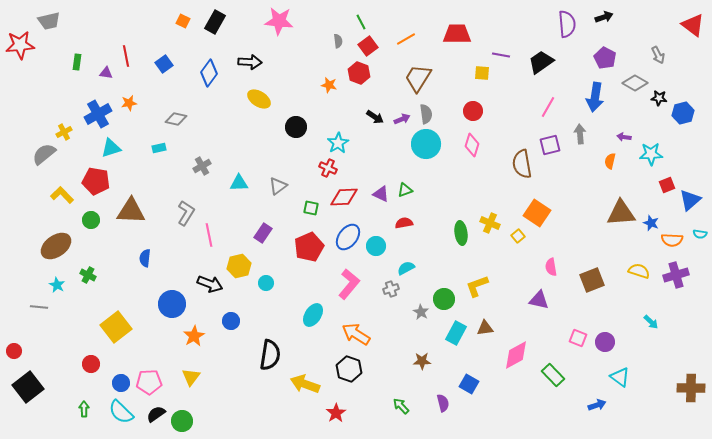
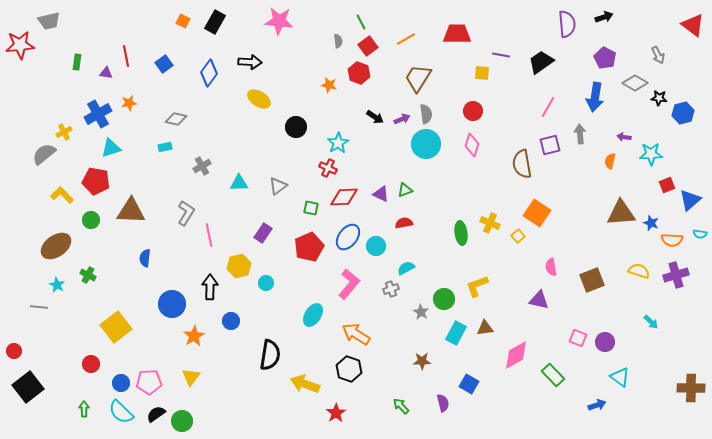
cyan rectangle at (159, 148): moved 6 px right, 1 px up
black arrow at (210, 284): moved 3 px down; rotated 110 degrees counterclockwise
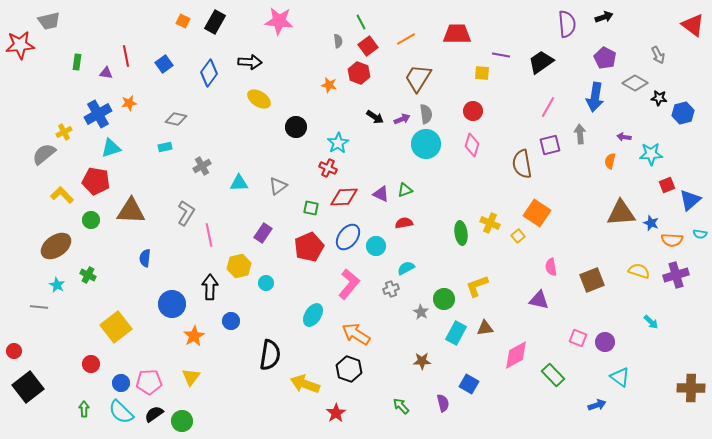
black semicircle at (156, 414): moved 2 px left
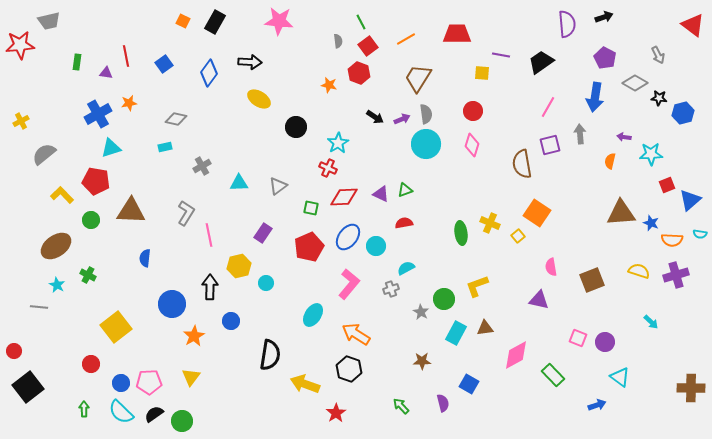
yellow cross at (64, 132): moved 43 px left, 11 px up
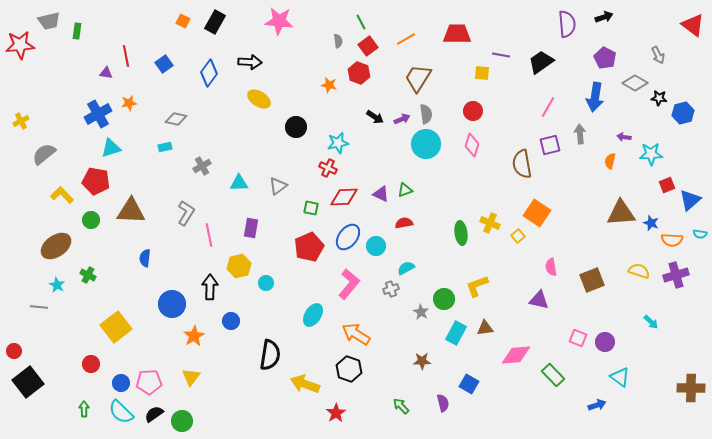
green rectangle at (77, 62): moved 31 px up
cyan star at (338, 143): rotated 20 degrees clockwise
purple rectangle at (263, 233): moved 12 px left, 5 px up; rotated 24 degrees counterclockwise
pink diamond at (516, 355): rotated 24 degrees clockwise
black square at (28, 387): moved 5 px up
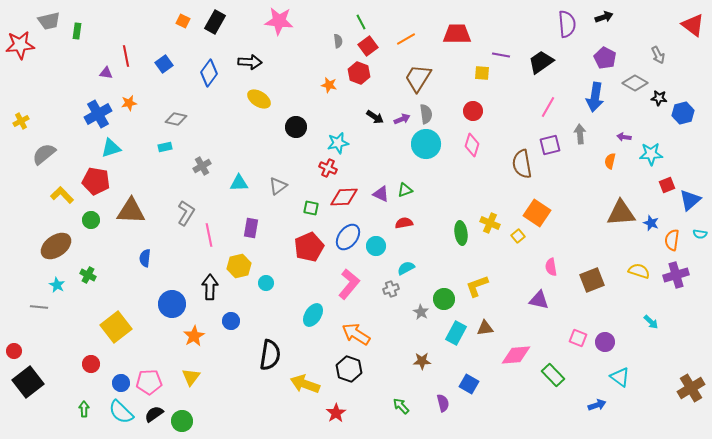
orange semicircle at (672, 240): rotated 95 degrees clockwise
brown cross at (691, 388): rotated 32 degrees counterclockwise
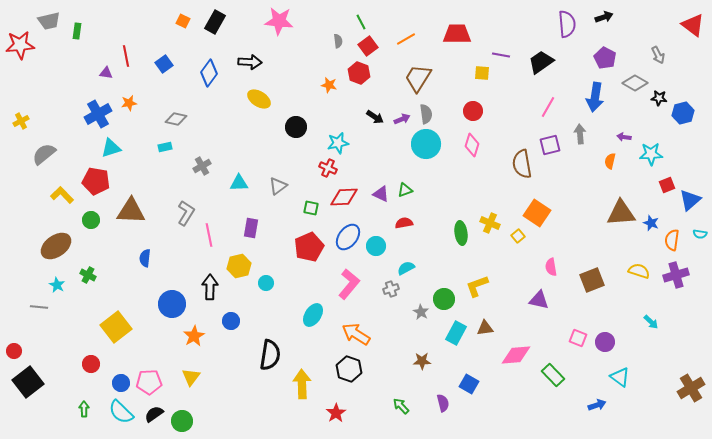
yellow arrow at (305, 384): moved 3 px left; rotated 68 degrees clockwise
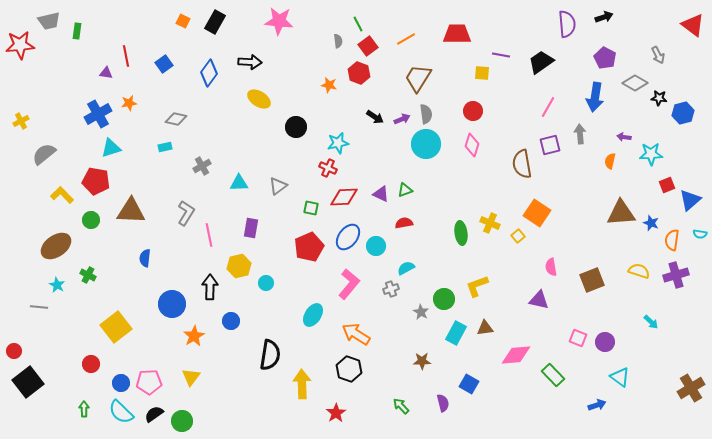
green line at (361, 22): moved 3 px left, 2 px down
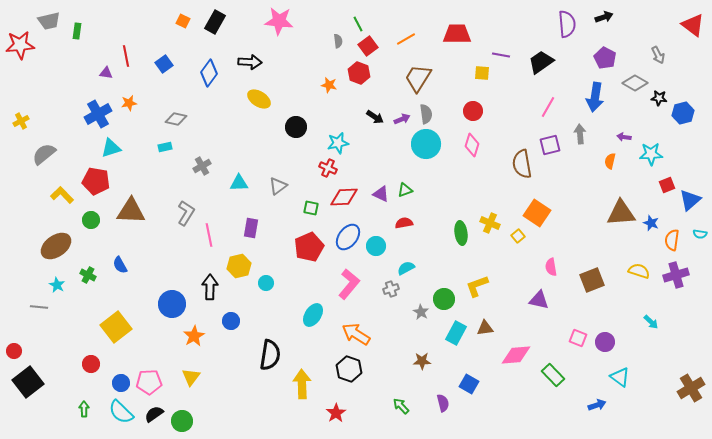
blue semicircle at (145, 258): moved 25 px left, 7 px down; rotated 36 degrees counterclockwise
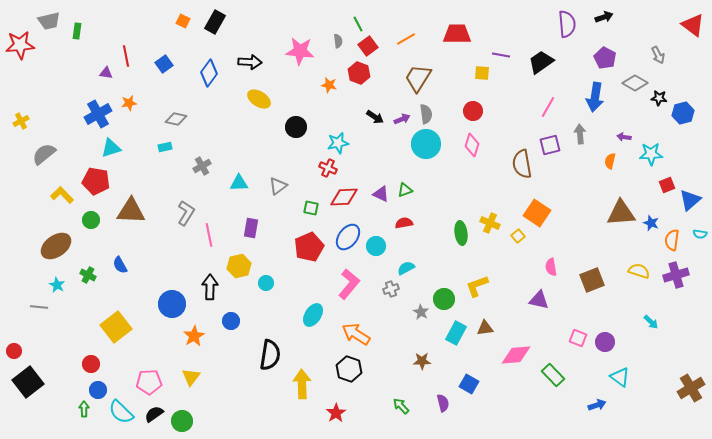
pink star at (279, 21): moved 21 px right, 30 px down
blue circle at (121, 383): moved 23 px left, 7 px down
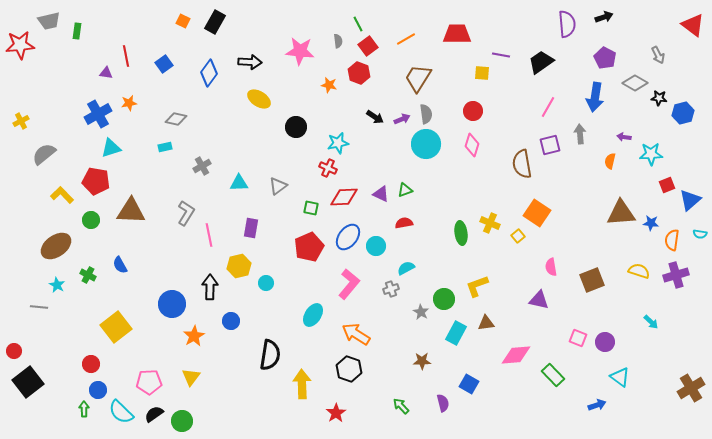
blue star at (651, 223): rotated 14 degrees counterclockwise
brown triangle at (485, 328): moved 1 px right, 5 px up
